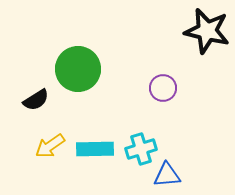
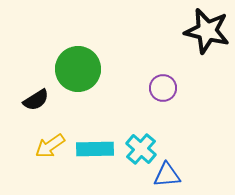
cyan cross: rotated 32 degrees counterclockwise
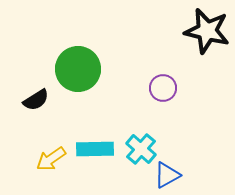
yellow arrow: moved 1 px right, 13 px down
blue triangle: rotated 24 degrees counterclockwise
